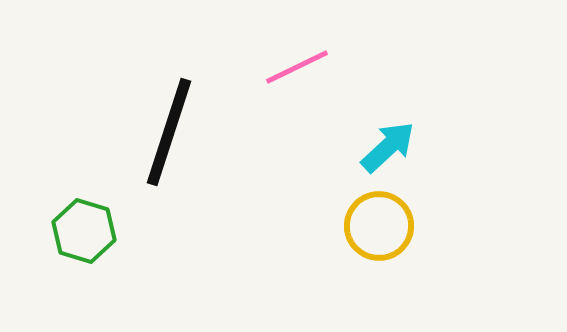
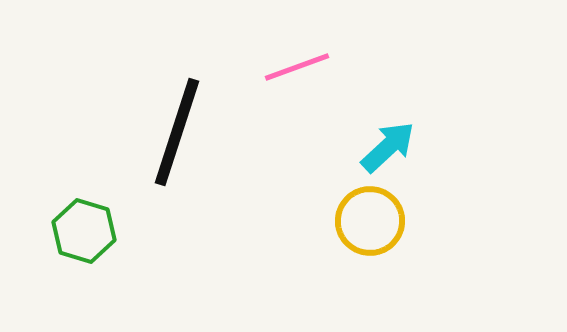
pink line: rotated 6 degrees clockwise
black line: moved 8 px right
yellow circle: moved 9 px left, 5 px up
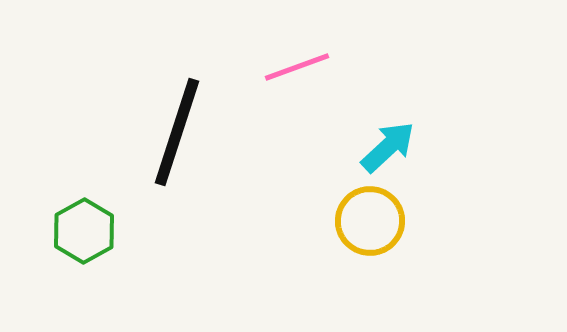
green hexagon: rotated 14 degrees clockwise
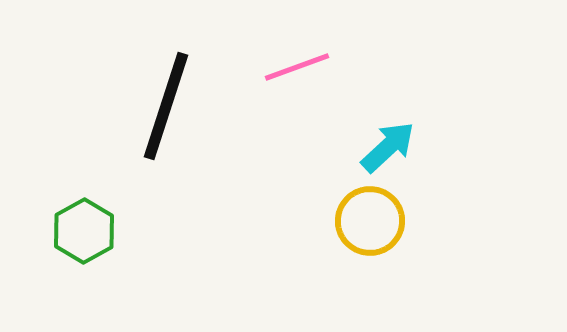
black line: moved 11 px left, 26 px up
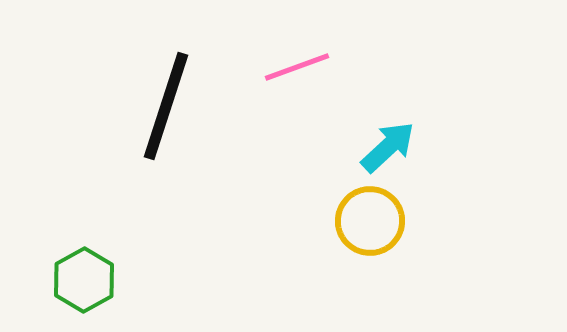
green hexagon: moved 49 px down
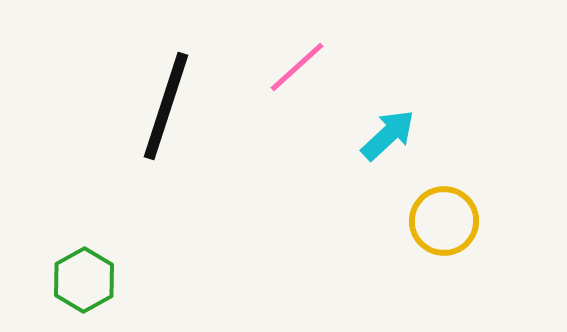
pink line: rotated 22 degrees counterclockwise
cyan arrow: moved 12 px up
yellow circle: moved 74 px right
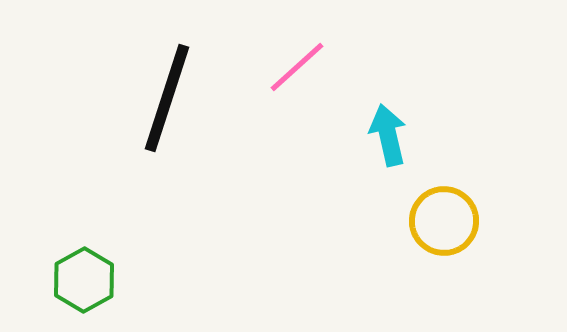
black line: moved 1 px right, 8 px up
cyan arrow: rotated 60 degrees counterclockwise
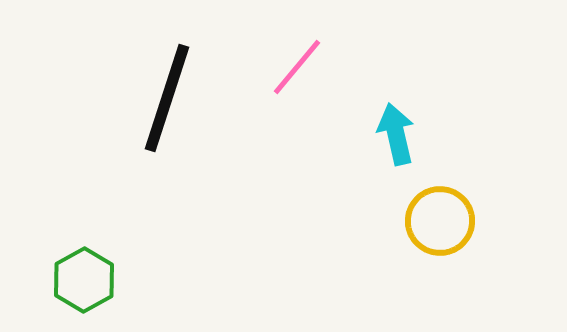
pink line: rotated 8 degrees counterclockwise
cyan arrow: moved 8 px right, 1 px up
yellow circle: moved 4 px left
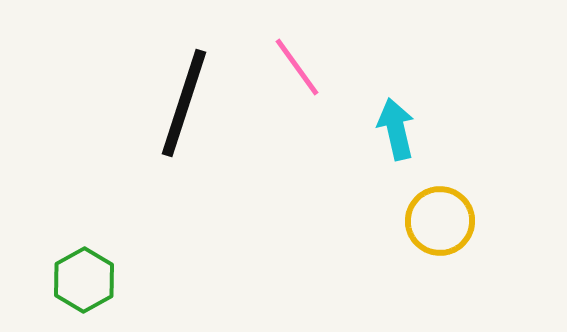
pink line: rotated 76 degrees counterclockwise
black line: moved 17 px right, 5 px down
cyan arrow: moved 5 px up
